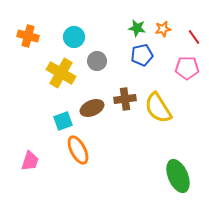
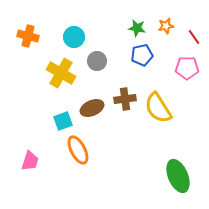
orange star: moved 3 px right, 3 px up
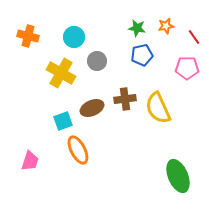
yellow semicircle: rotated 8 degrees clockwise
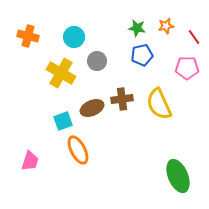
brown cross: moved 3 px left
yellow semicircle: moved 1 px right, 4 px up
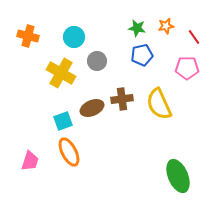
orange ellipse: moved 9 px left, 2 px down
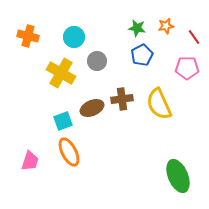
blue pentagon: rotated 15 degrees counterclockwise
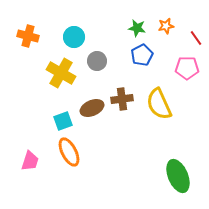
red line: moved 2 px right, 1 px down
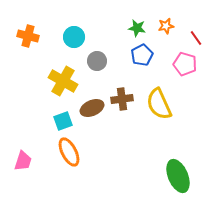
pink pentagon: moved 2 px left, 4 px up; rotated 15 degrees clockwise
yellow cross: moved 2 px right, 8 px down
pink trapezoid: moved 7 px left
